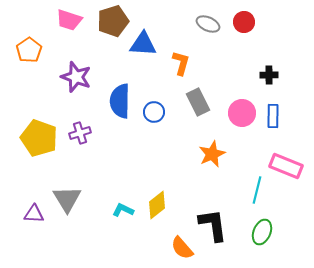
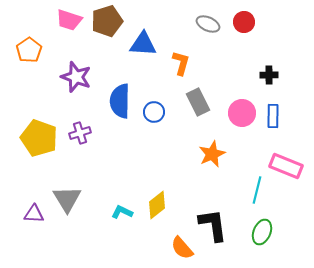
brown pentagon: moved 6 px left
cyan L-shape: moved 1 px left, 2 px down
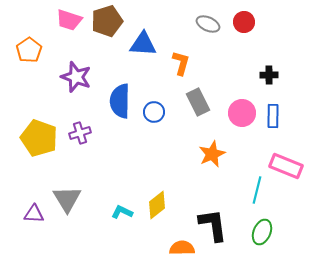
orange semicircle: rotated 130 degrees clockwise
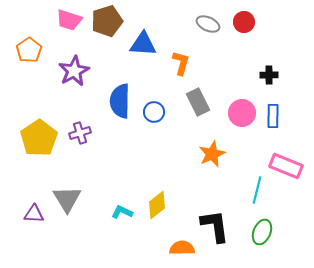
purple star: moved 2 px left, 6 px up; rotated 24 degrees clockwise
yellow pentagon: rotated 18 degrees clockwise
black L-shape: moved 2 px right, 1 px down
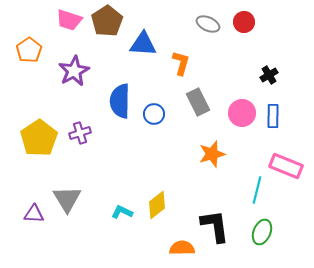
brown pentagon: rotated 16 degrees counterclockwise
black cross: rotated 30 degrees counterclockwise
blue circle: moved 2 px down
orange star: rotated 8 degrees clockwise
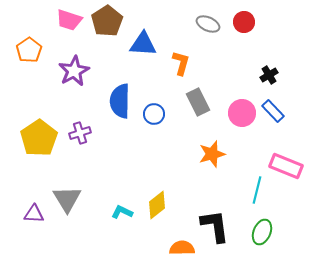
blue rectangle: moved 5 px up; rotated 45 degrees counterclockwise
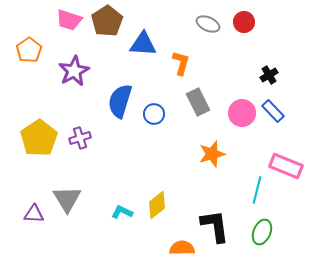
blue semicircle: rotated 16 degrees clockwise
purple cross: moved 5 px down
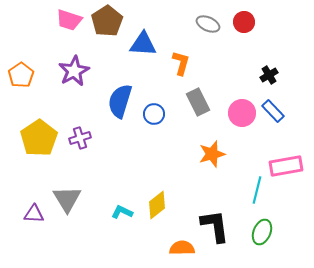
orange pentagon: moved 8 px left, 25 px down
pink rectangle: rotated 32 degrees counterclockwise
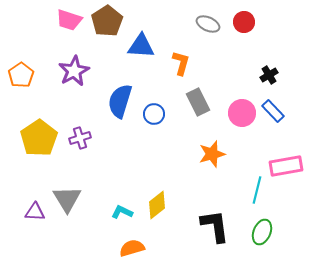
blue triangle: moved 2 px left, 2 px down
purple triangle: moved 1 px right, 2 px up
orange semicircle: moved 50 px left; rotated 15 degrees counterclockwise
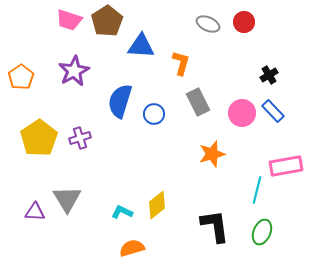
orange pentagon: moved 2 px down
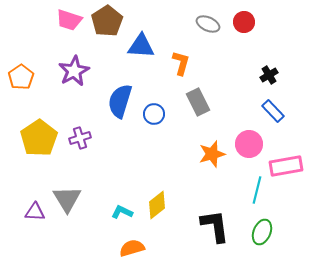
pink circle: moved 7 px right, 31 px down
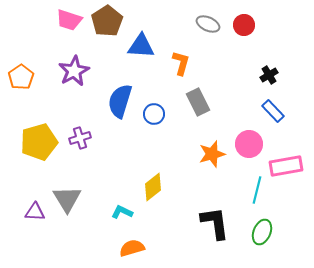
red circle: moved 3 px down
yellow pentagon: moved 4 px down; rotated 18 degrees clockwise
yellow diamond: moved 4 px left, 18 px up
black L-shape: moved 3 px up
